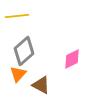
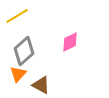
yellow line: rotated 25 degrees counterclockwise
pink diamond: moved 2 px left, 17 px up
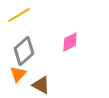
yellow line: moved 2 px right, 1 px up
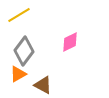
gray diamond: rotated 12 degrees counterclockwise
orange triangle: rotated 18 degrees clockwise
brown triangle: moved 2 px right
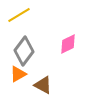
pink diamond: moved 2 px left, 2 px down
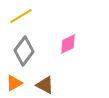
yellow line: moved 2 px right, 1 px down
orange triangle: moved 4 px left, 9 px down
brown triangle: moved 2 px right
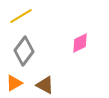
pink diamond: moved 12 px right, 1 px up
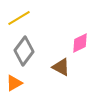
yellow line: moved 2 px left, 2 px down
brown triangle: moved 16 px right, 18 px up
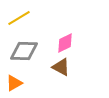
pink diamond: moved 15 px left
gray diamond: rotated 56 degrees clockwise
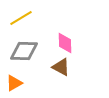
yellow line: moved 2 px right
pink diamond: rotated 65 degrees counterclockwise
